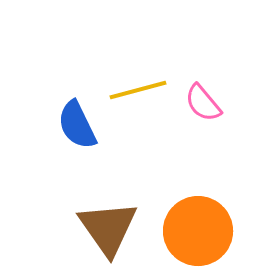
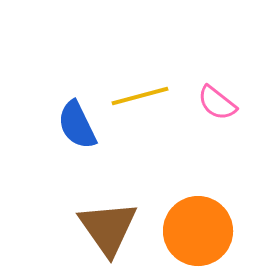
yellow line: moved 2 px right, 6 px down
pink semicircle: moved 14 px right; rotated 12 degrees counterclockwise
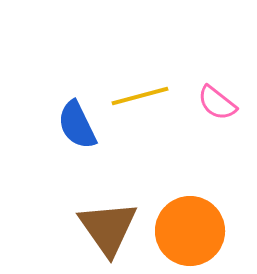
orange circle: moved 8 px left
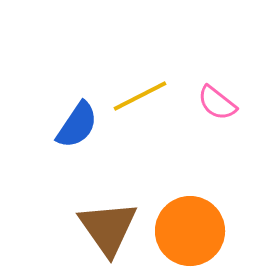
yellow line: rotated 12 degrees counterclockwise
blue semicircle: rotated 120 degrees counterclockwise
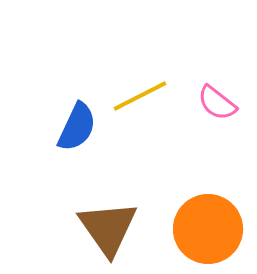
blue semicircle: moved 2 px down; rotated 9 degrees counterclockwise
orange circle: moved 18 px right, 2 px up
